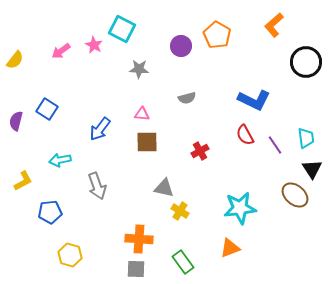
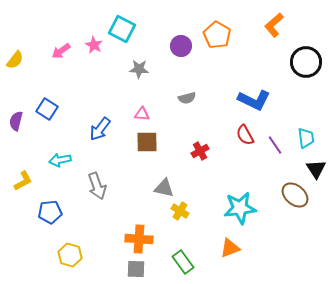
black triangle: moved 4 px right
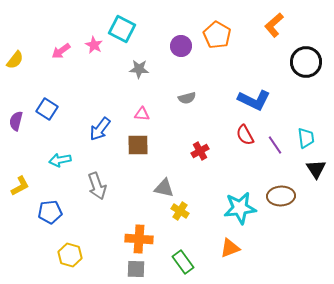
brown square: moved 9 px left, 3 px down
yellow L-shape: moved 3 px left, 5 px down
brown ellipse: moved 14 px left, 1 px down; rotated 44 degrees counterclockwise
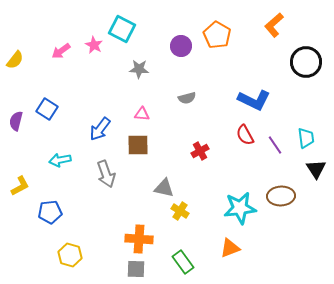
gray arrow: moved 9 px right, 12 px up
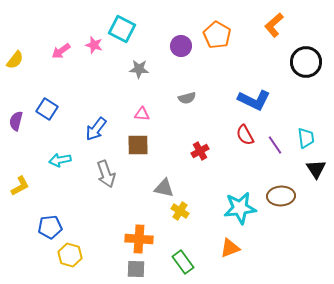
pink star: rotated 12 degrees counterclockwise
blue arrow: moved 4 px left
blue pentagon: moved 15 px down
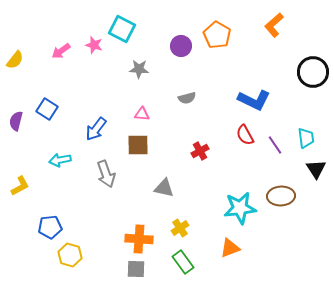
black circle: moved 7 px right, 10 px down
yellow cross: moved 17 px down; rotated 24 degrees clockwise
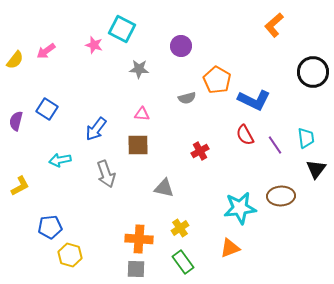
orange pentagon: moved 45 px down
pink arrow: moved 15 px left
black triangle: rotated 10 degrees clockwise
